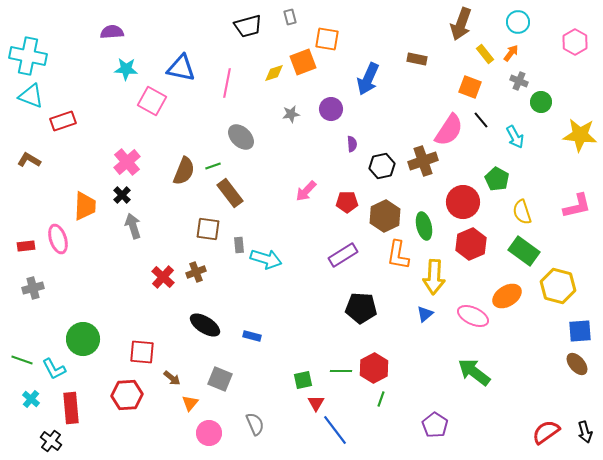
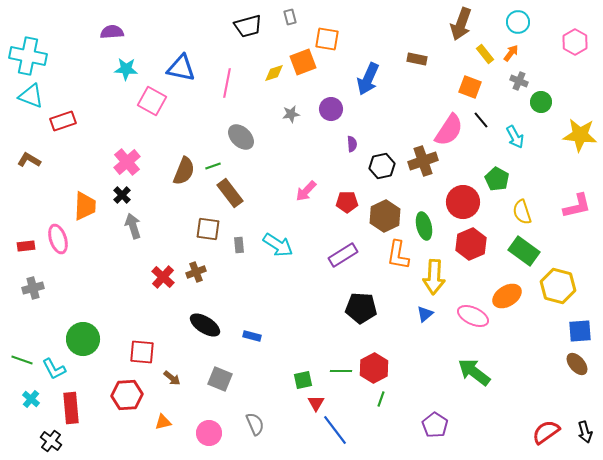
cyan arrow at (266, 259): moved 12 px right, 14 px up; rotated 16 degrees clockwise
orange triangle at (190, 403): moved 27 px left, 19 px down; rotated 36 degrees clockwise
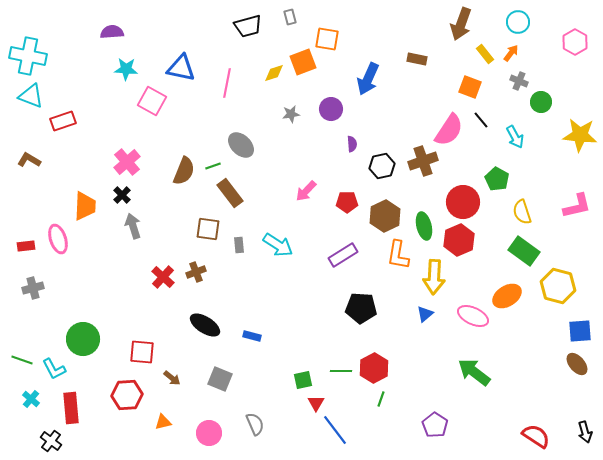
gray ellipse at (241, 137): moved 8 px down
red hexagon at (471, 244): moved 12 px left, 4 px up
red semicircle at (546, 432): moved 10 px left, 4 px down; rotated 68 degrees clockwise
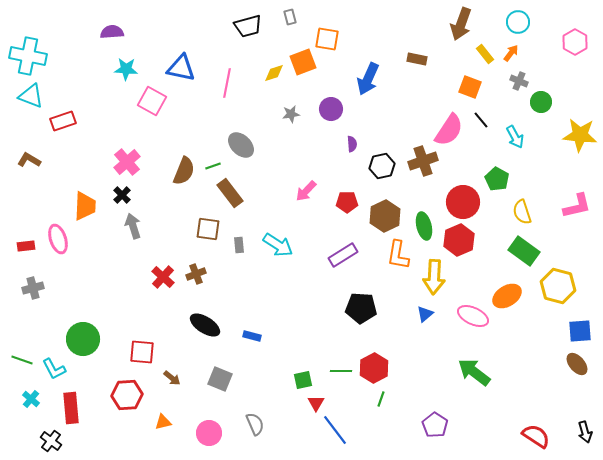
brown cross at (196, 272): moved 2 px down
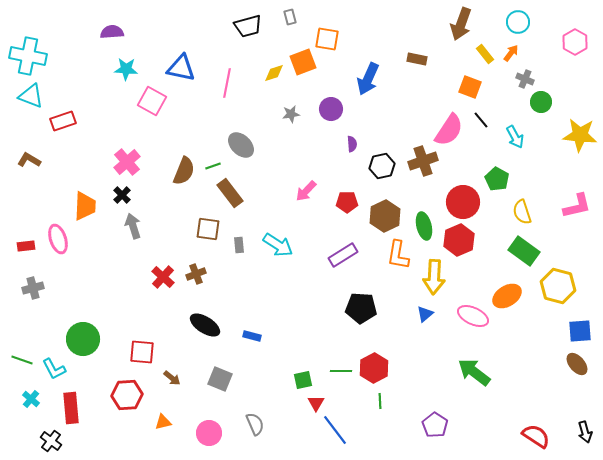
gray cross at (519, 81): moved 6 px right, 2 px up
green line at (381, 399): moved 1 px left, 2 px down; rotated 21 degrees counterclockwise
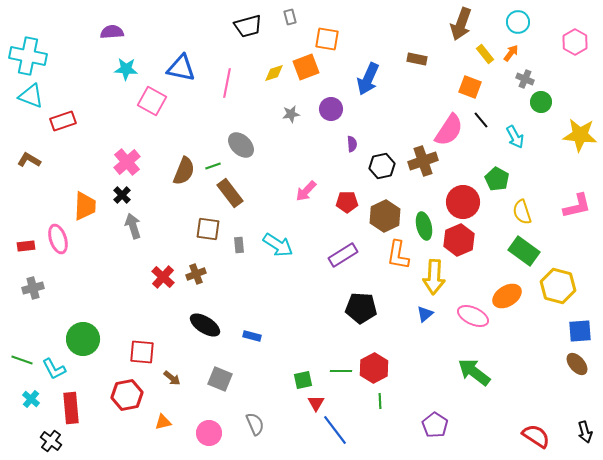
orange square at (303, 62): moved 3 px right, 5 px down
red hexagon at (127, 395): rotated 8 degrees counterclockwise
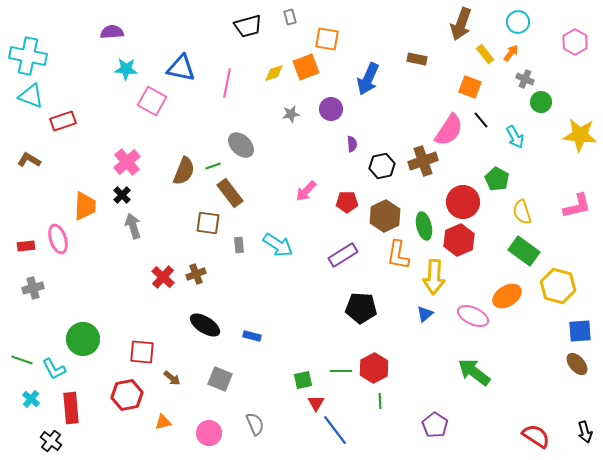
brown square at (208, 229): moved 6 px up
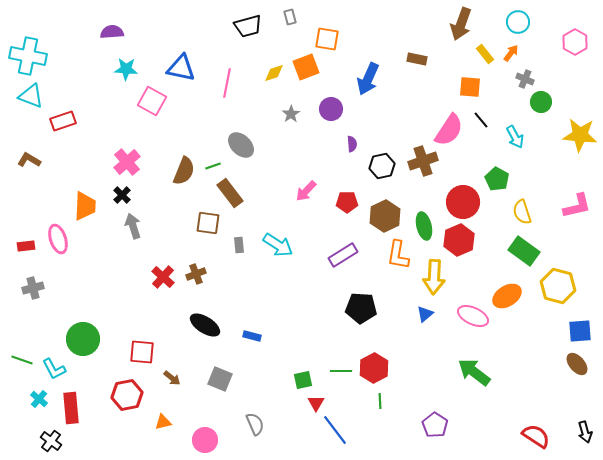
orange square at (470, 87): rotated 15 degrees counterclockwise
gray star at (291, 114): rotated 24 degrees counterclockwise
cyan cross at (31, 399): moved 8 px right
pink circle at (209, 433): moved 4 px left, 7 px down
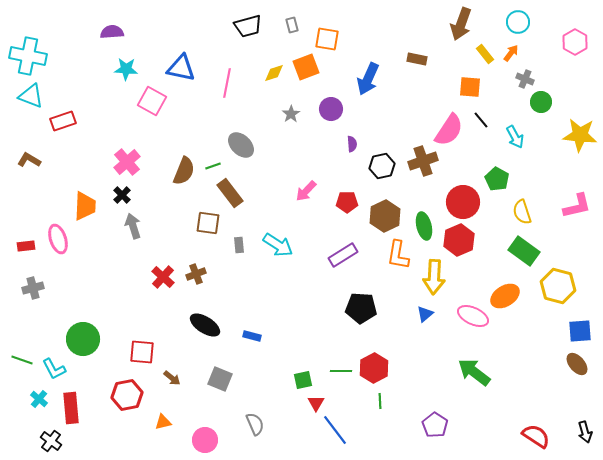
gray rectangle at (290, 17): moved 2 px right, 8 px down
orange ellipse at (507, 296): moved 2 px left
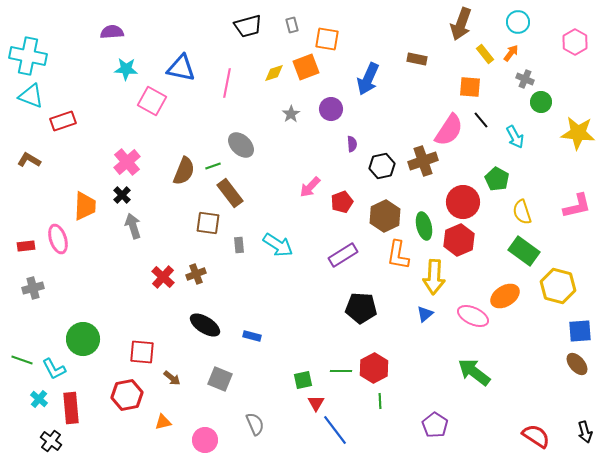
yellow star at (580, 135): moved 2 px left, 2 px up
pink arrow at (306, 191): moved 4 px right, 4 px up
red pentagon at (347, 202): moved 5 px left; rotated 20 degrees counterclockwise
